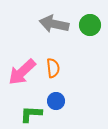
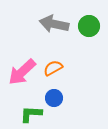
green circle: moved 1 px left, 1 px down
orange semicircle: rotated 114 degrees counterclockwise
blue circle: moved 2 px left, 3 px up
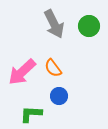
gray arrow: rotated 128 degrees counterclockwise
orange semicircle: rotated 96 degrees counterclockwise
blue circle: moved 5 px right, 2 px up
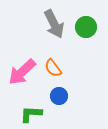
green circle: moved 3 px left, 1 px down
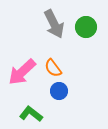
blue circle: moved 5 px up
green L-shape: rotated 35 degrees clockwise
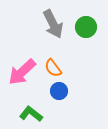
gray arrow: moved 1 px left
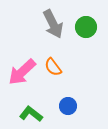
orange semicircle: moved 1 px up
blue circle: moved 9 px right, 15 px down
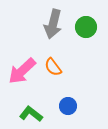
gray arrow: rotated 40 degrees clockwise
pink arrow: moved 1 px up
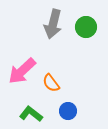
orange semicircle: moved 2 px left, 16 px down
blue circle: moved 5 px down
